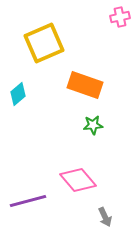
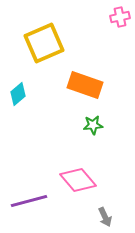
purple line: moved 1 px right
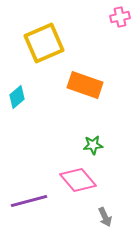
cyan diamond: moved 1 px left, 3 px down
green star: moved 20 px down
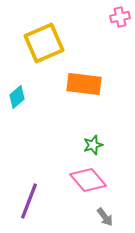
orange rectangle: moved 1 px left, 1 px up; rotated 12 degrees counterclockwise
green star: rotated 12 degrees counterclockwise
pink diamond: moved 10 px right
purple line: rotated 54 degrees counterclockwise
gray arrow: rotated 12 degrees counterclockwise
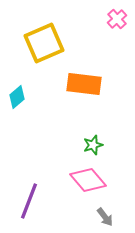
pink cross: moved 3 px left, 2 px down; rotated 30 degrees counterclockwise
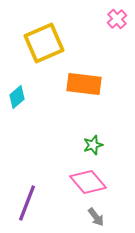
pink diamond: moved 2 px down
purple line: moved 2 px left, 2 px down
gray arrow: moved 9 px left
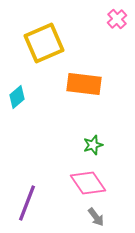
pink diamond: moved 1 px down; rotated 6 degrees clockwise
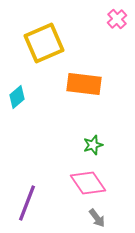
gray arrow: moved 1 px right, 1 px down
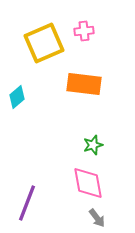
pink cross: moved 33 px left, 12 px down; rotated 36 degrees clockwise
pink diamond: rotated 24 degrees clockwise
